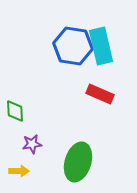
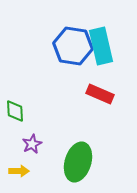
purple star: rotated 18 degrees counterclockwise
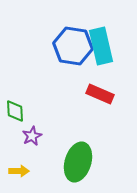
purple star: moved 8 px up
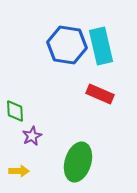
blue hexagon: moved 6 px left, 1 px up
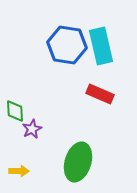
purple star: moved 7 px up
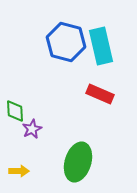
blue hexagon: moved 1 px left, 3 px up; rotated 6 degrees clockwise
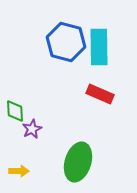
cyan rectangle: moved 2 px left, 1 px down; rotated 12 degrees clockwise
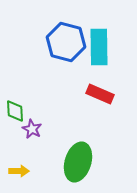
purple star: rotated 18 degrees counterclockwise
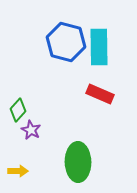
green diamond: moved 3 px right, 1 px up; rotated 45 degrees clockwise
purple star: moved 1 px left, 1 px down
green ellipse: rotated 18 degrees counterclockwise
yellow arrow: moved 1 px left
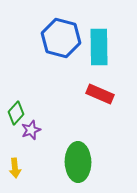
blue hexagon: moved 5 px left, 4 px up
green diamond: moved 2 px left, 3 px down
purple star: rotated 24 degrees clockwise
yellow arrow: moved 3 px left, 3 px up; rotated 84 degrees clockwise
